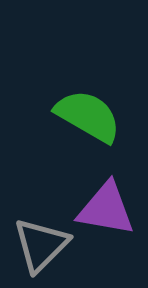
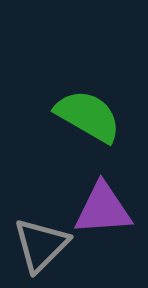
purple triangle: moved 3 px left; rotated 14 degrees counterclockwise
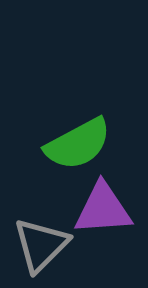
green semicircle: moved 10 px left, 28 px down; rotated 122 degrees clockwise
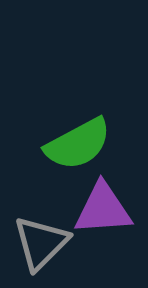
gray triangle: moved 2 px up
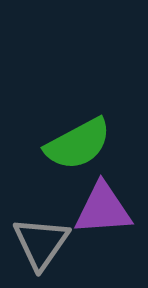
gray triangle: rotated 10 degrees counterclockwise
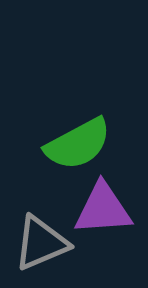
gray triangle: rotated 32 degrees clockwise
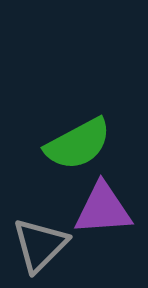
gray triangle: moved 1 px left, 2 px down; rotated 22 degrees counterclockwise
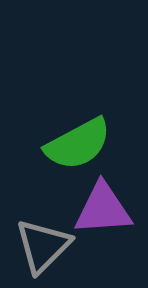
gray triangle: moved 3 px right, 1 px down
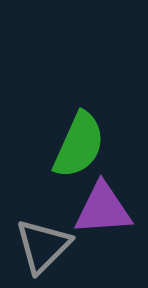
green semicircle: moved 1 px right, 1 px down; rotated 38 degrees counterclockwise
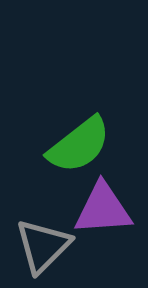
green semicircle: rotated 28 degrees clockwise
